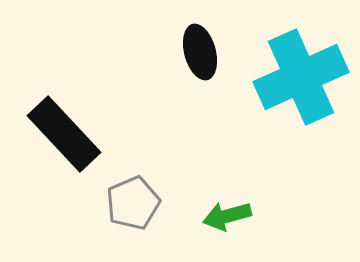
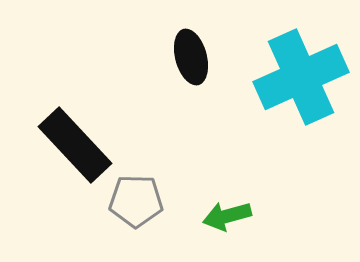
black ellipse: moved 9 px left, 5 px down
black rectangle: moved 11 px right, 11 px down
gray pentagon: moved 3 px right, 2 px up; rotated 24 degrees clockwise
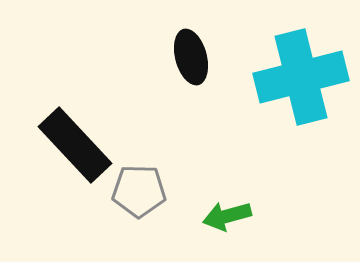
cyan cross: rotated 10 degrees clockwise
gray pentagon: moved 3 px right, 10 px up
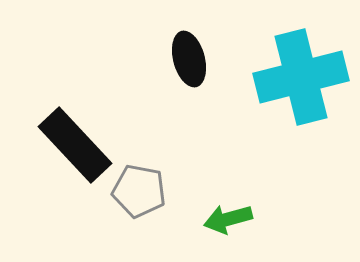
black ellipse: moved 2 px left, 2 px down
gray pentagon: rotated 10 degrees clockwise
green arrow: moved 1 px right, 3 px down
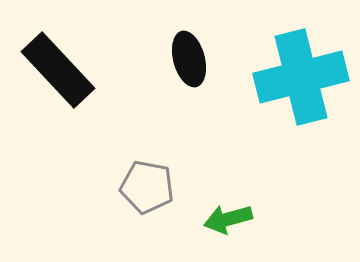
black rectangle: moved 17 px left, 75 px up
gray pentagon: moved 8 px right, 4 px up
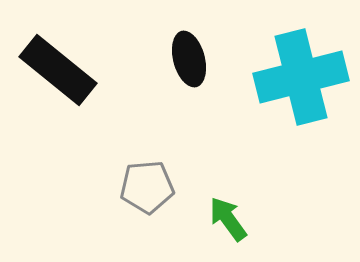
black rectangle: rotated 8 degrees counterclockwise
gray pentagon: rotated 16 degrees counterclockwise
green arrow: rotated 69 degrees clockwise
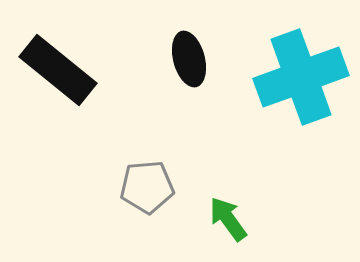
cyan cross: rotated 6 degrees counterclockwise
